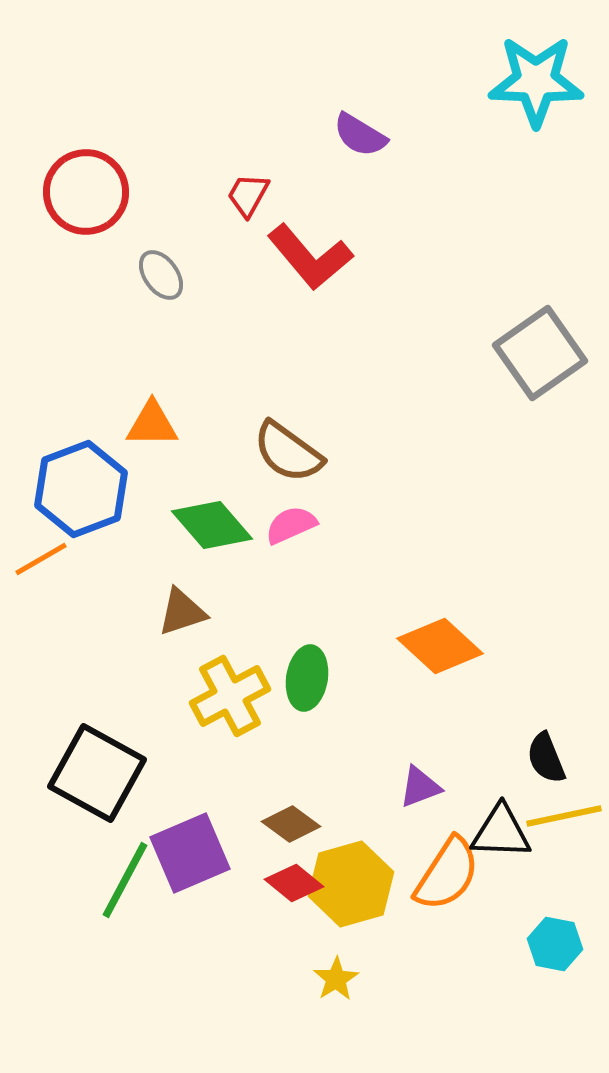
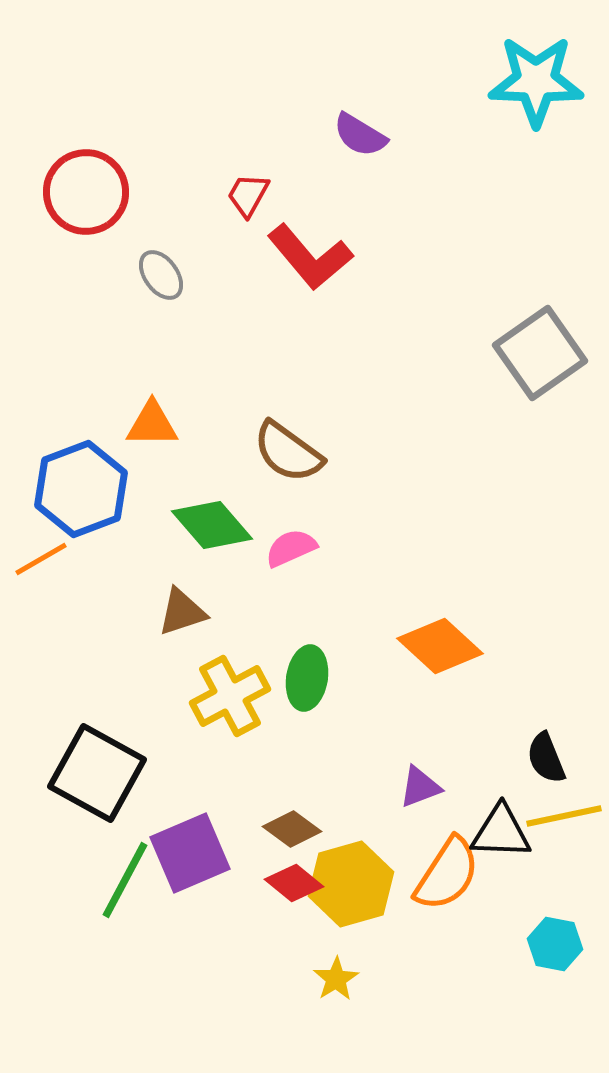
pink semicircle: moved 23 px down
brown diamond: moved 1 px right, 5 px down
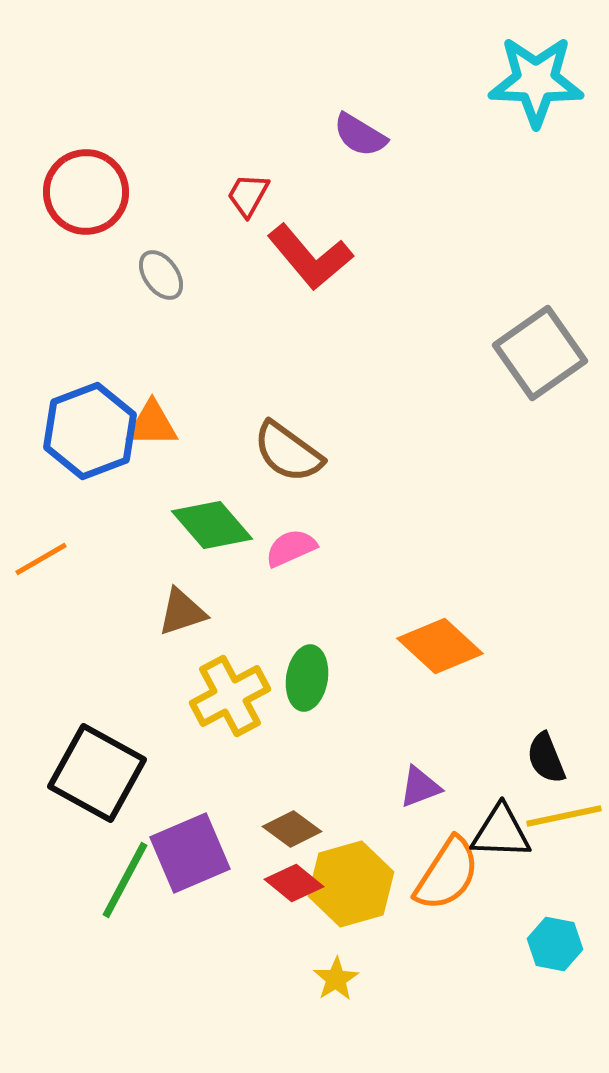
blue hexagon: moved 9 px right, 58 px up
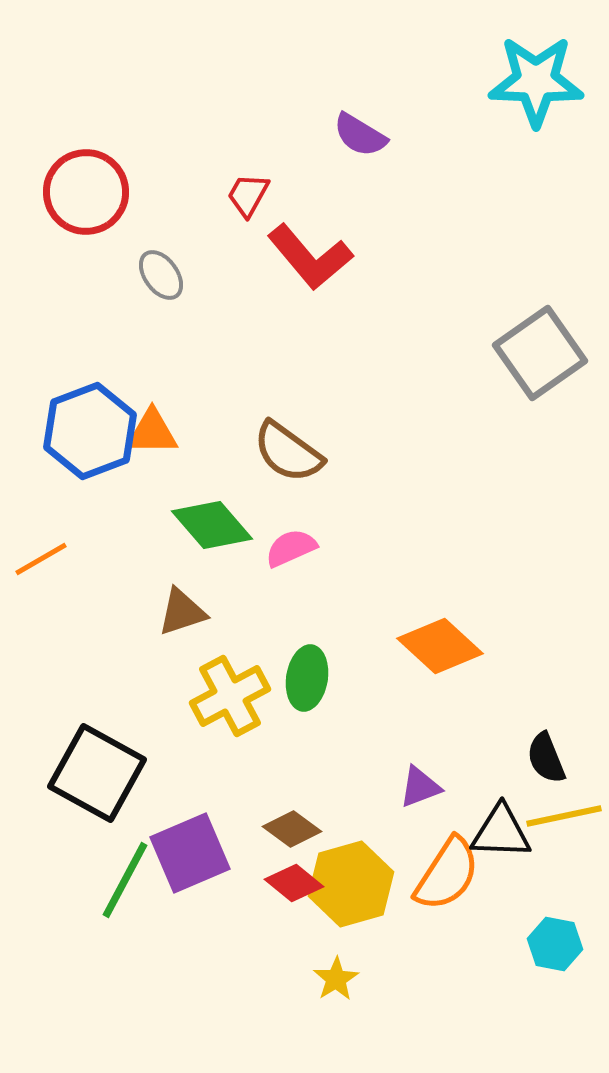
orange triangle: moved 8 px down
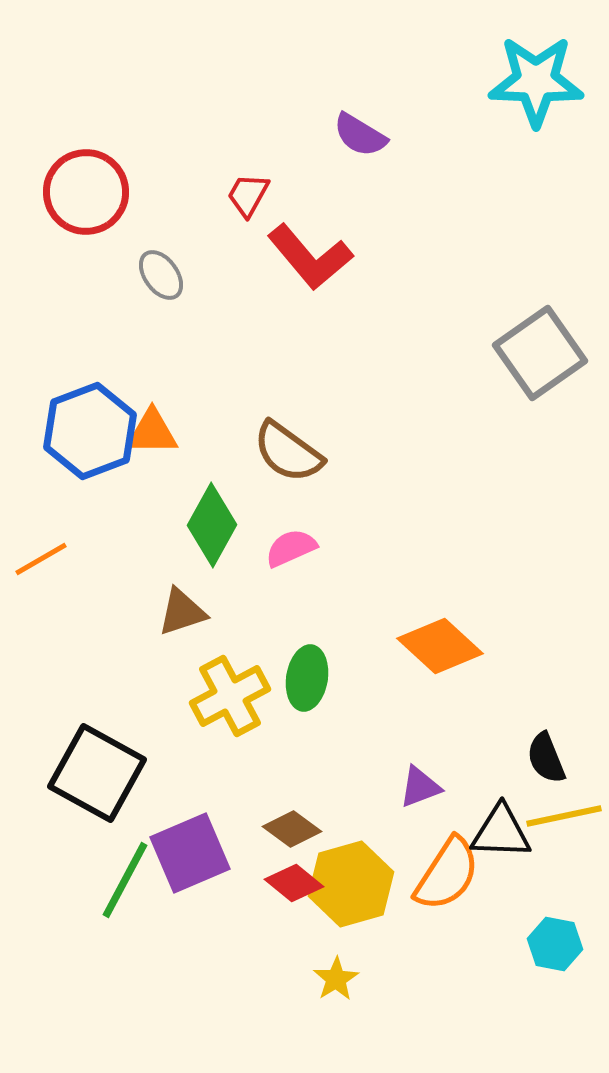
green diamond: rotated 70 degrees clockwise
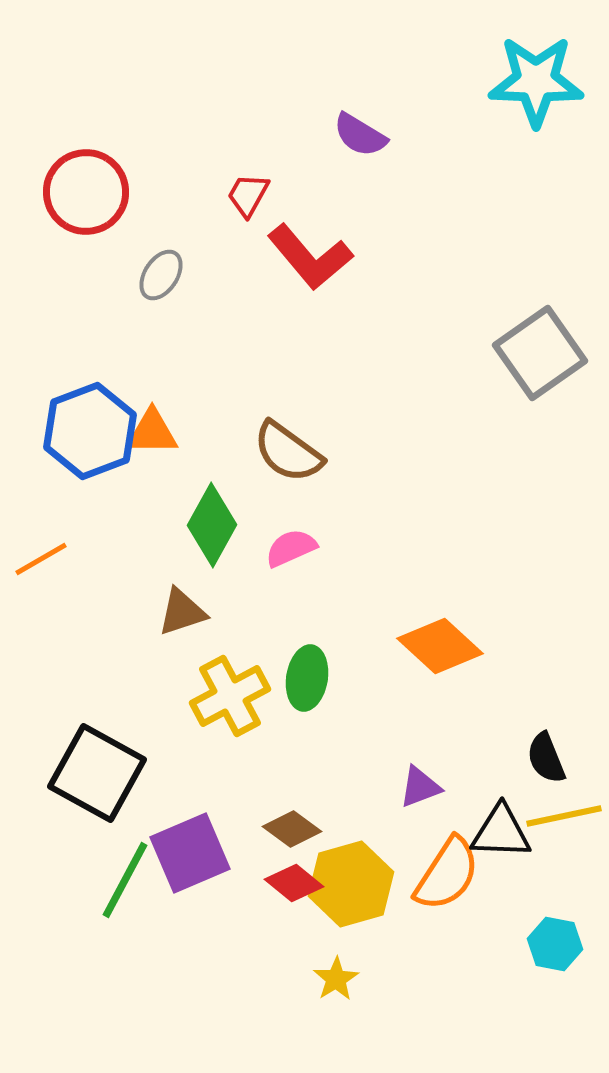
gray ellipse: rotated 69 degrees clockwise
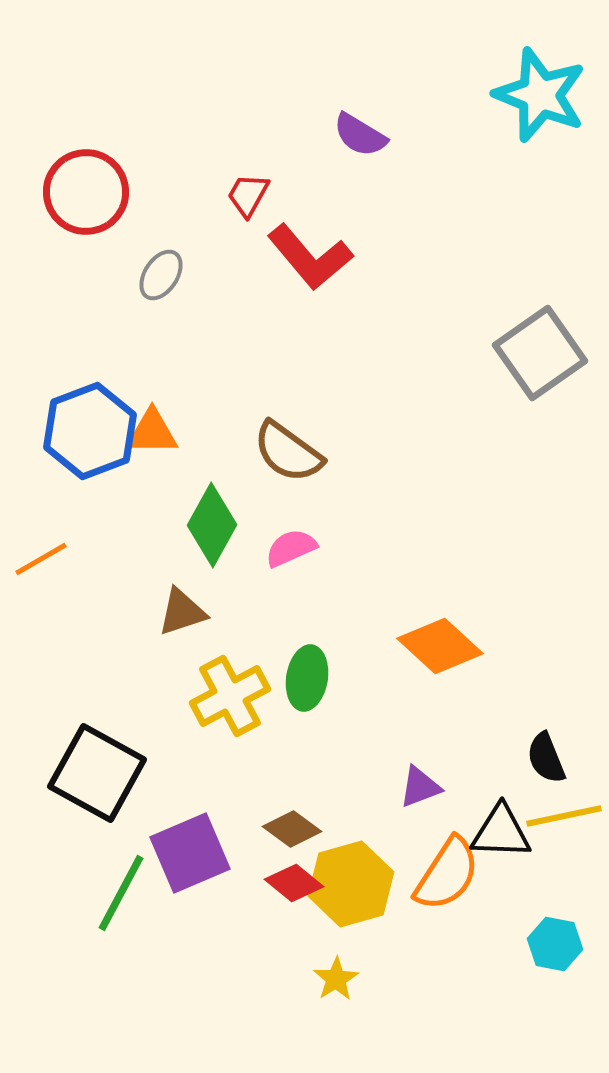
cyan star: moved 4 px right, 14 px down; rotated 20 degrees clockwise
green line: moved 4 px left, 13 px down
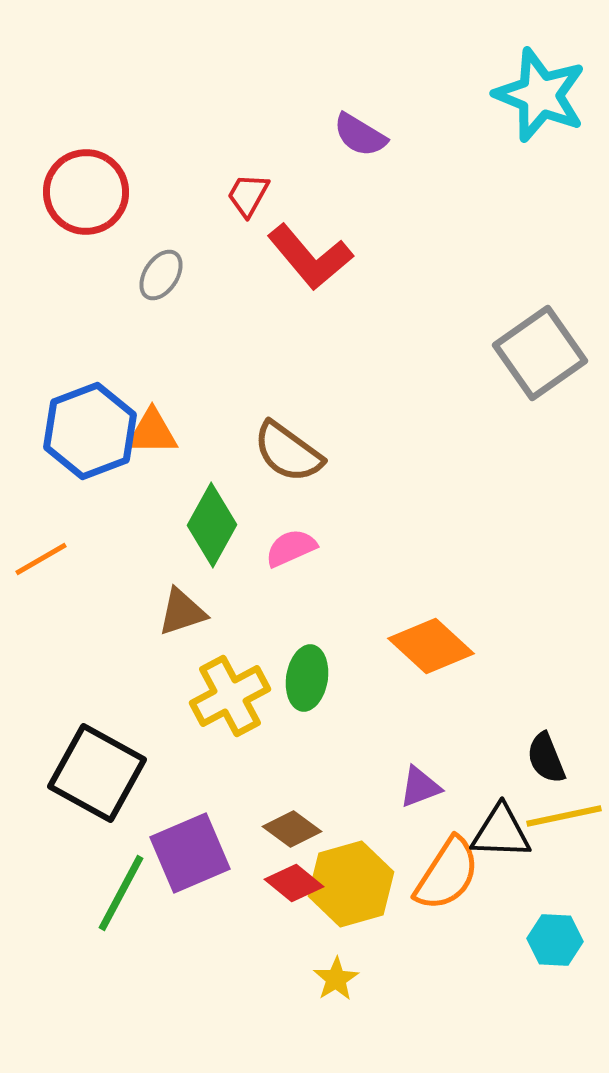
orange diamond: moved 9 px left
cyan hexagon: moved 4 px up; rotated 8 degrees counterclockwise
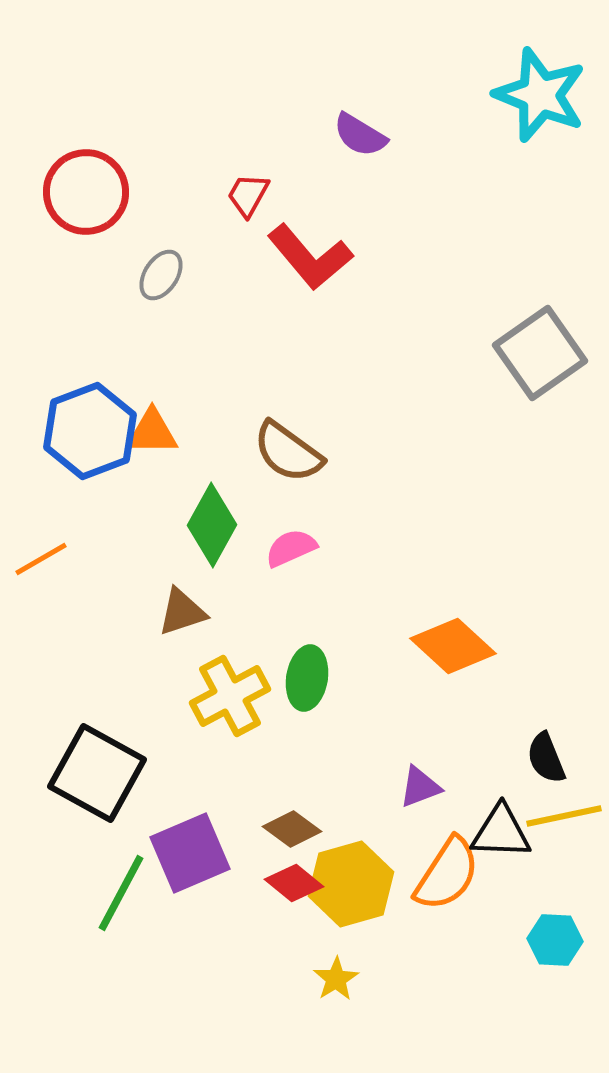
orange diamond: moved 22 px right
